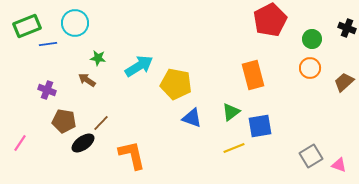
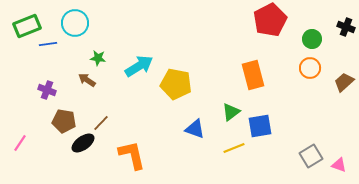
black cross: moved 1 px left, 1 px up
blue triangle: moved 3 px right, 11 px down
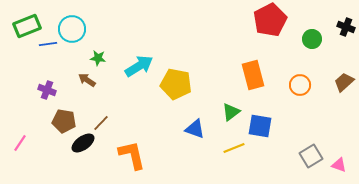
cyan circle: moved 3 px left, 6 px down
orange circle: moved 10 px left, 17 px down
blue square: rotated 20 degrees clockwise
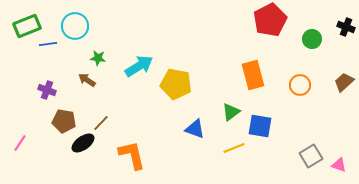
cyan circle: moved 3 px right, 3 px up
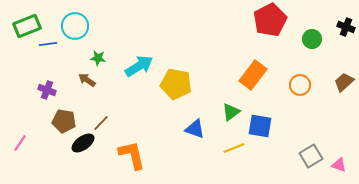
orange rectangle: rotated 52 degrees clockwise
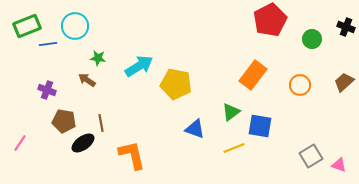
brown line: rotated 54 degrees counterclockwise
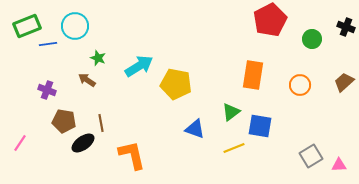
green star: rotated 14 degrees clockwise
orange rectangle: rotated 28 degrees counterclockwise
pink triangle: rotated 21 degrees counterclockwise
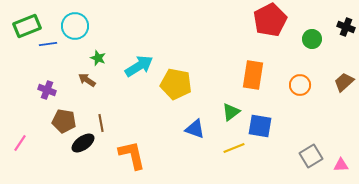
pink triangle: moved 2 px right
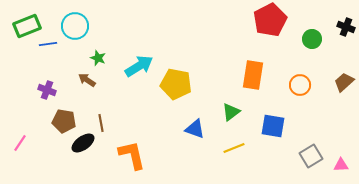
blue square: moved 13 px right
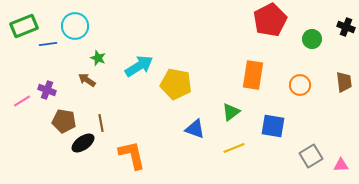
green rectangle: moved 3 px left
brown trapezoid: rotated 125 degrees clockwise
pink line: moved 2 px right, 42 px up; rotated 24 degrees clockwise
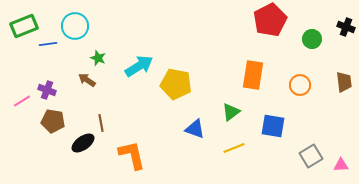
brown pentagon: moved 11 px left
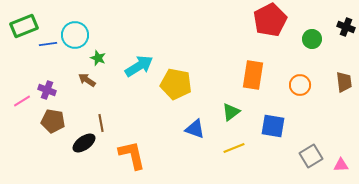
cyan circle: moved 9 px down
black ellipse: moved 1 px right
